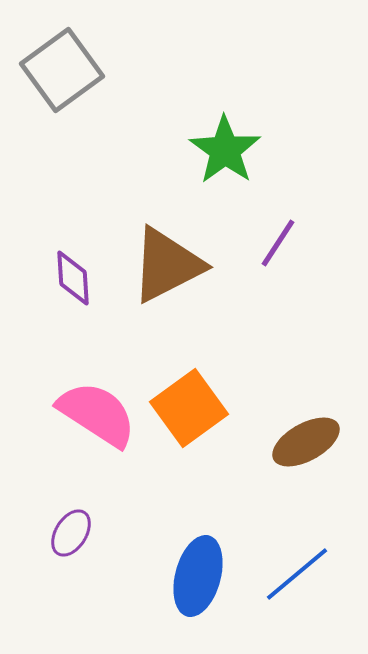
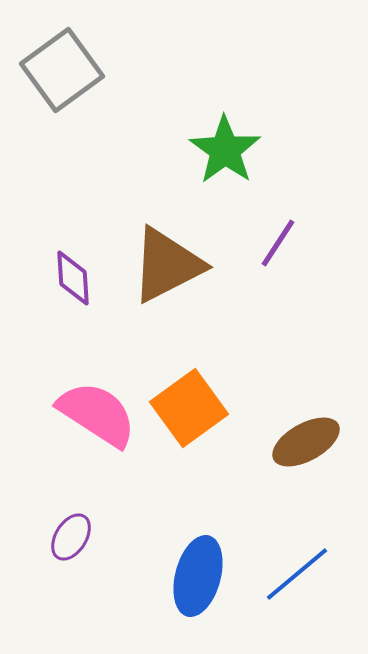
purple ellipse: moved 4 px down
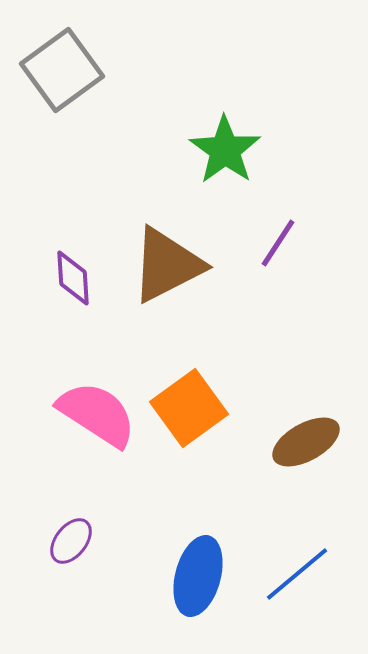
purple ellipse: moved 4 px down; rotated 6 degrees clockwise
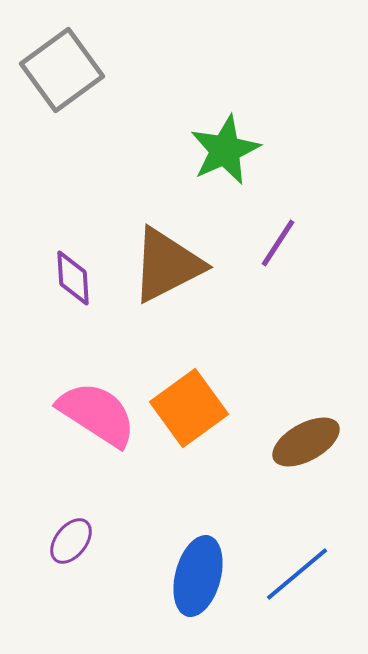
green star: rotated 12 degrees clockwise
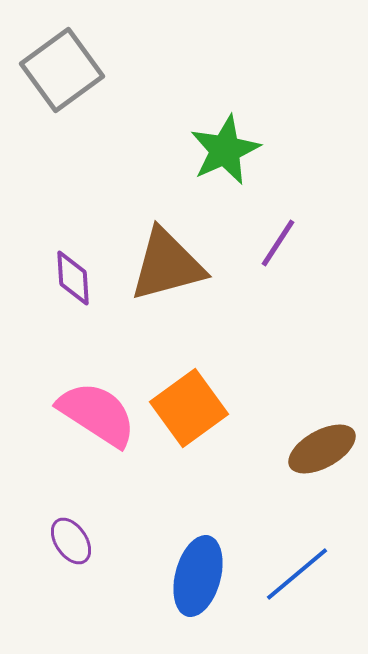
brown triangle: rotated 12 degrees clockwise
brown ellipse: moved 16 px right, 7 px down
purple ellipse: rotated 72 degrees counterclockwise
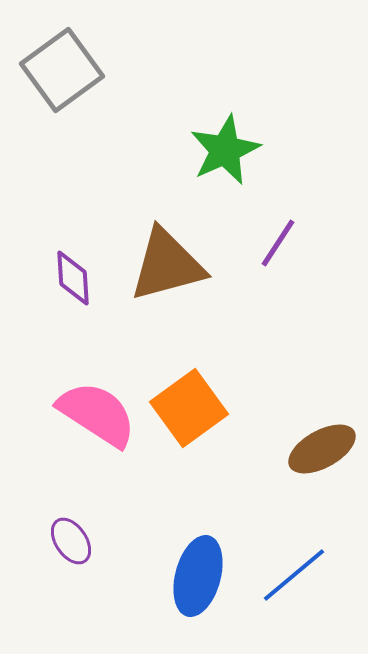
blue line: moved 3 px left, 1 px down
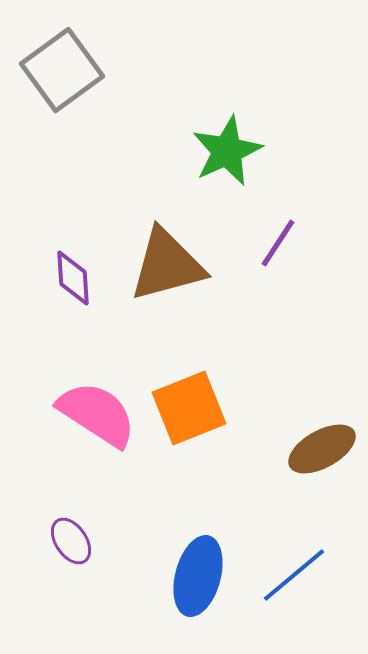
green star: moved 2 px right, 1 px down
orange square: rotated 14 degrees clockwise
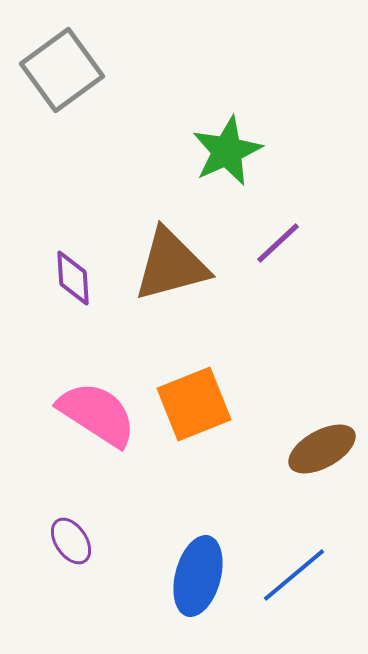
purple line: rotated 14 degrees clockwise
brown triangle: moved 4 px right
orange square: moved 5 px right, 4 px up
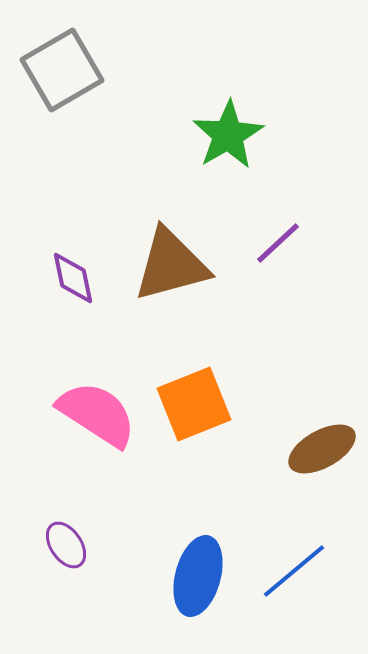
gray square: rotated 6 degrees clockwise
green star: moved 1 px right, 16 px up; rotated 6 degrees counterclockwise
purple diamond: rotated 8 degrees counterclockwise
purple ellipse: moved 5 px left, 4 px down
blue line: moved 4 px up
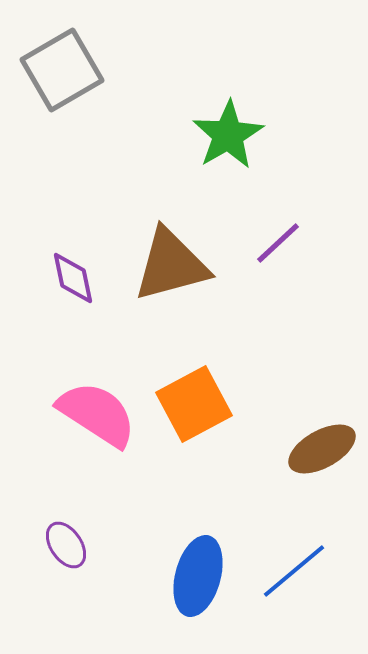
orange square: rotated 6 degrees counterclockwise
